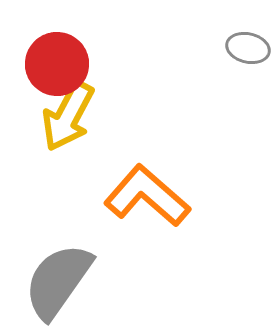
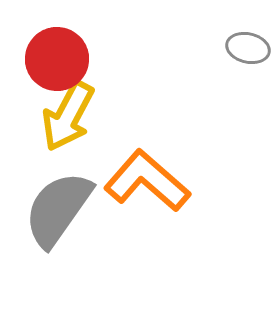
red circle: moved 5 px up
orange L-shape: moved 15 px up
gray semicircle: moved 72 px up
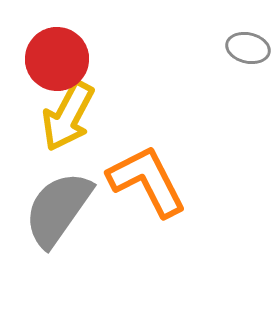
orange L-shape: rotated 22 degrees clockwise
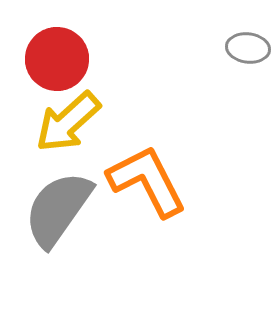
gray ellipse: rotated 6 degrees counterclockwise
yellow arrow: moved 6 px down; rotated 20 degrees clockwise
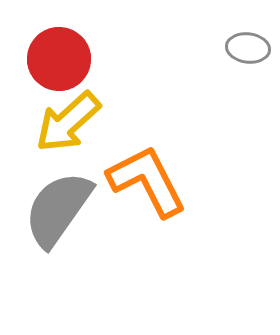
red circle: moved 2 px right
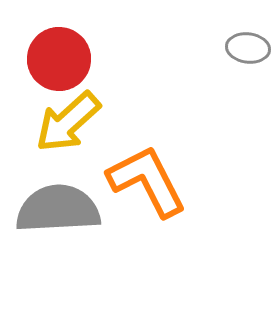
gray semicircle: rotated 52 degrees clockwise
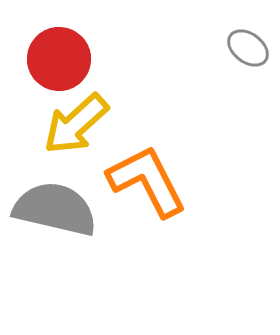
gray ellipse: rotated 30 degrees clockwise
yellow arrow: moved 8 px right, 2 px down
gray semicircle: moved 3 px left; rotated 16 degrees clockwise
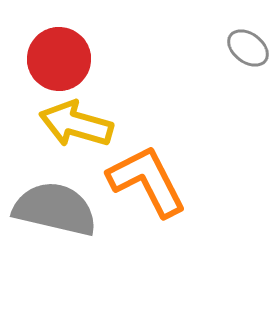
yellow arrow: rotated 58 degrees clockwise
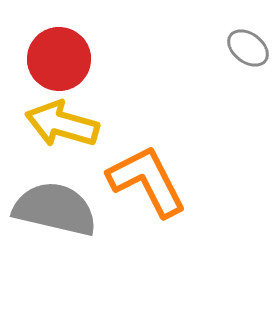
yellow arrow: moved 14 px left
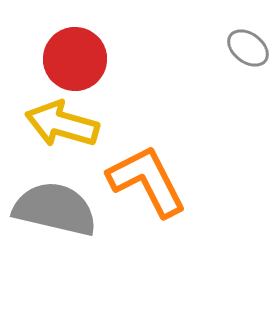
red circle: moved 16 px right
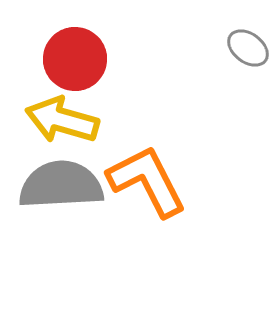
yellow arrow: moved 4 px up
gray semicircle: moved 6 px right, 24 px up; rotated 16 degrees counterclockwise
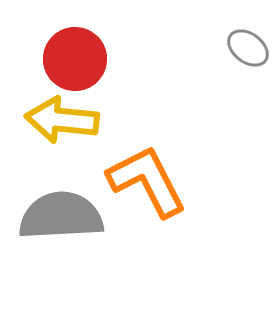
yellow arrow: rotated 10 degrees counterclockwise
gray semicircle: moved 31 px down
